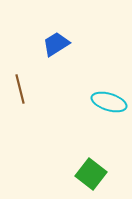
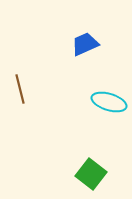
blue trapezoid: moved 29 px right; rotated 8 degrees clockwise
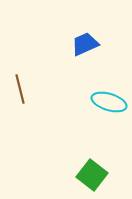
green square: moved 1 px right, 1 px down
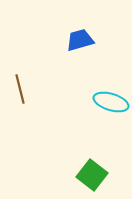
blue trapezoid: moved 5 px left, 4 px up; rotated 8 degrees clockwise
cyan ellipse: moved 2 px right
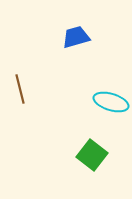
blue trapezoid: moved 4 px left, 3 px up
green square: moved 20 px up
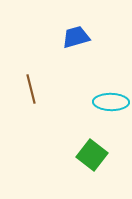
brown line: moved 11 px right
cyan ellipse: rotated 16 degrees counterclockwise
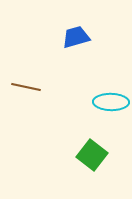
brown line: moved 5 px left, 2 px up; rotated 64 degrees counterclockwise
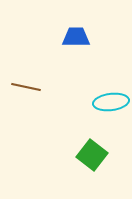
blue trapezoid: rotated 16 degrees clockwise
cyan ellipse: rotated 8 degrees counterclockwise
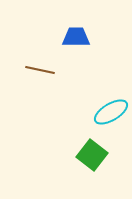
brown line: moved 14 px right, 17 px up
cyan ellipse: moved 10 px down; rotated 24 degrees counterclockwise
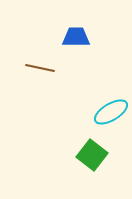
brown line: moved 2 px up
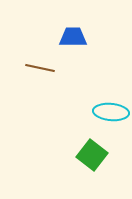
blue trapezoid: moved 3 px left
cyan ellipse: rotated 36 degrees clockwise
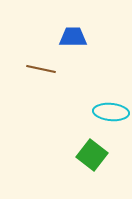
brown line: moved 1 px right, 1 px down
